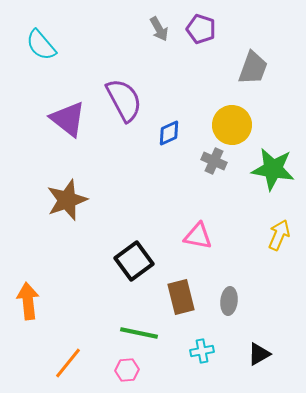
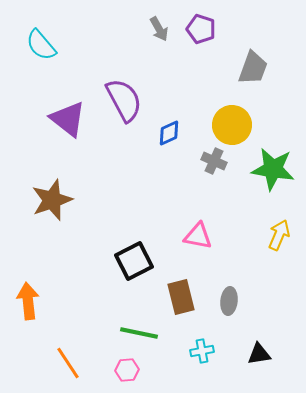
brown star: moved 15 px left
black square: rotated 9 degrees clockwise
black triangle: rotated 20 degrees clockwise
orange line: rotated 72 degrees counterclockwise
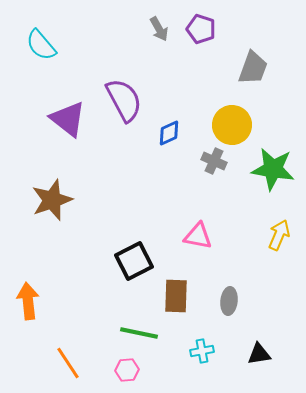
brown rectangle: moved 5 px left, 1 px up; rotated 16 degrees clockwise
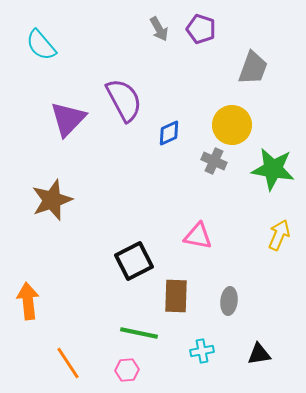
purple triangle: rotated 36 degrees clockwise
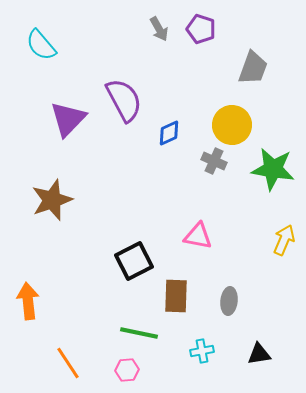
yellow arrow: moved 5 px right, 5 px down
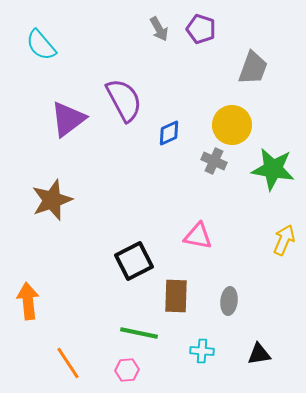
purple triangle: rotated 9 degrees clockwise
cyan cross: rotated 15 degrees clockwise
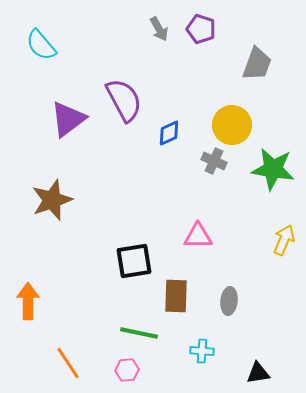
gray trapezoid: moved 4 px right, 4 px up
pink triangle: rotated 12 degrees counterclockwise
black square: rotated 18 degrees clockwise
orange arrow: rotated 6 degrees clockwise
black triangle: moved 1 px left, 19 px down
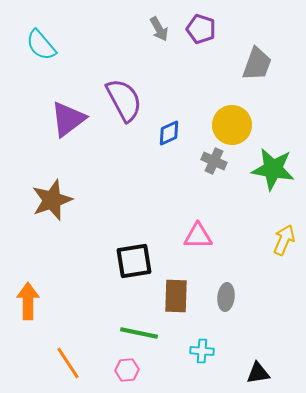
gray ellipse: moved 3 px left, 4 px up
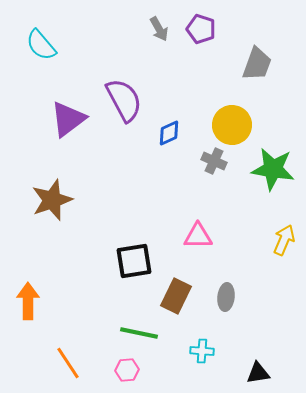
brown rectangle: rotated 24 degrees clockwise
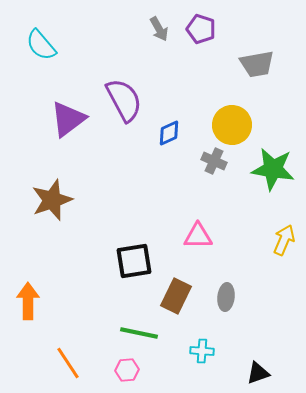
gray trapezoid: rotated 60 degrees clockwise
black triangle: rotated 10 degrees counterclockwise
